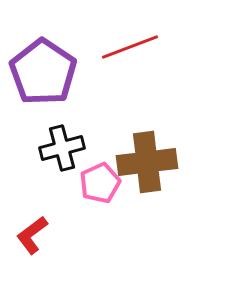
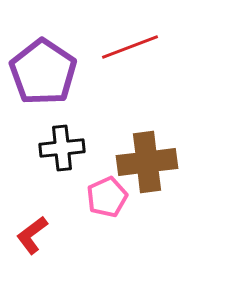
black cross: rotated 9 degrees clockwise
pink pentagon: moved 7 px right, 14 px down
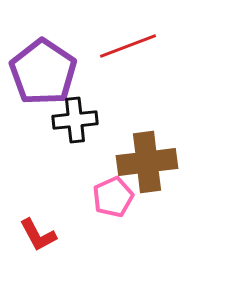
red line: moved 2 px left, 1 px up
black cross: moved 13 px right, 28 px up
pink pentagon: moved 6 px right
red L-shape: moved 6 px right; rotated 81 degrees counterclockwise
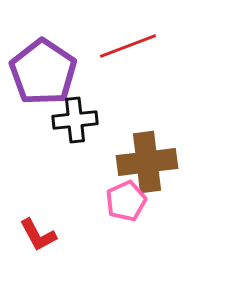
pink pentagon: moved 13 px right, 4 px down
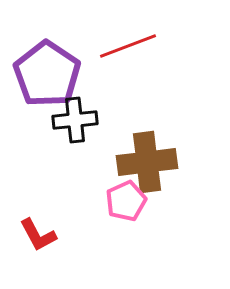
purple pentagon: moved 4 px right, 2 px down
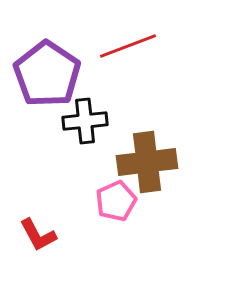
black cross: moved 10 px right, 1 px down
pink pentagon: moved 10 px left
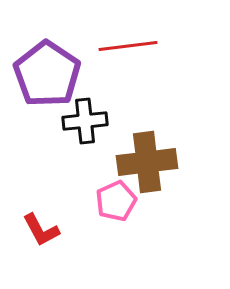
red line: rotated 14 degrees clockwise
red L-shape: moved 3 px right, 5 px up
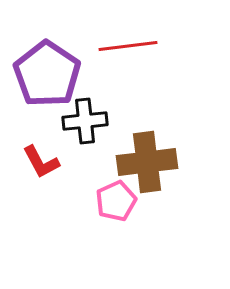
red L-shape: moved 68 px up
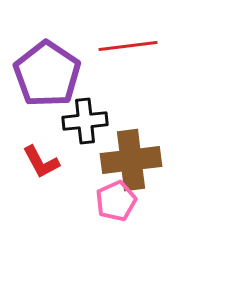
brown cross: moved 16 px left, 2 px up
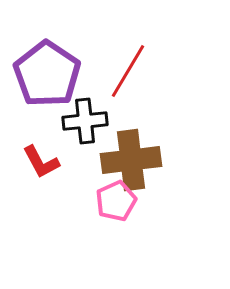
red line: moved 25 px down; rotated 52 degrees counterclockwise
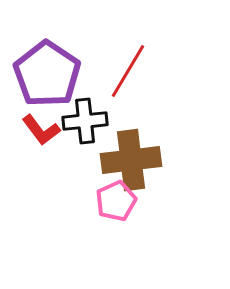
red L-shape: moved 32 px up; rotated 9 degrees counterclockwise
